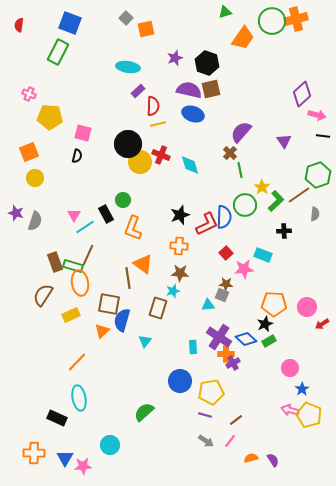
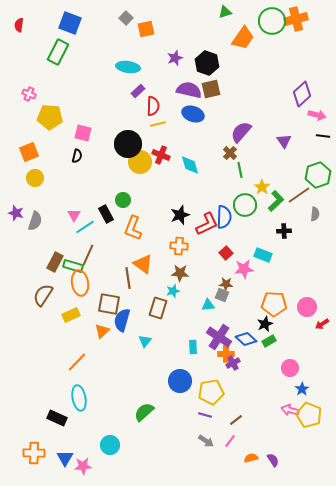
brown rectangle at (55, 262): rotated 48 degrees clockwise
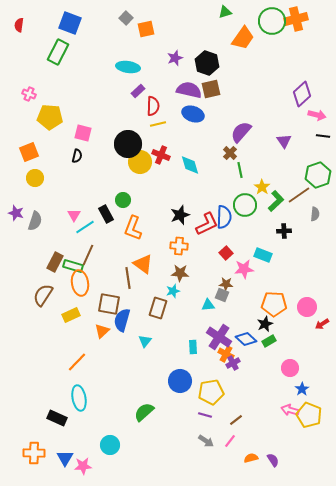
orange cross at (226, 354): rotated 28 degrees clockwise
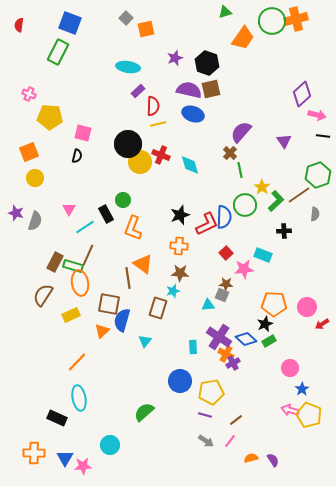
pink triangle at (74, 215): moved 5 px left, 6 px up
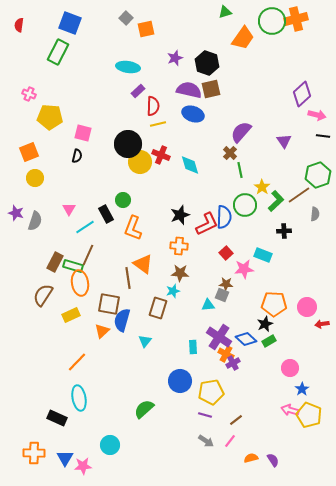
red arrow at (322, 324): rotated 24 degrees clockwise
green semicircle at (144, 412): moved 3 px up
